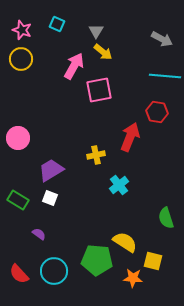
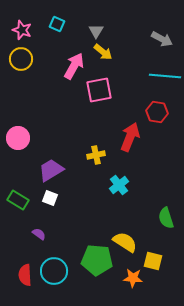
red semicircle: moved 6 px right, 1 px down; rotated 40 degrees clockwise
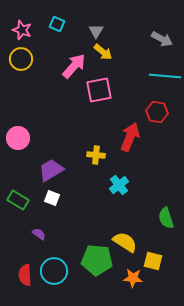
pink arrow: rotated 12 degrees clockwise
yellow cross: rotated 18 degrees clockwise
white square: moved 2 px right
